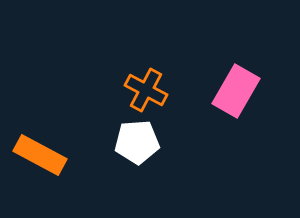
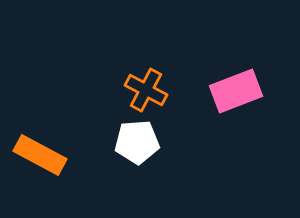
pink rectangle: rotated 39 degrees clockwise
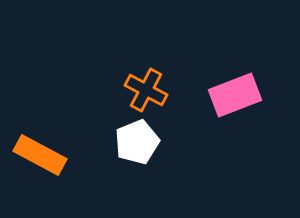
pink rectangle: moved 1 px left, 4 px down
white pentagon: rotated 18 degrees counterclockwise
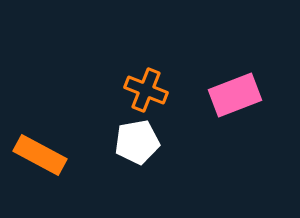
orange cross: rotated 6 degrees counterclockwise
white pentagon: rotated 12 degrees clockwise
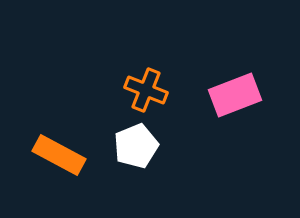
white pentagon: moved 1 px left, 4 px down; rotated 12 degrees counterclockwise
orange rectangle: moved 19 px right
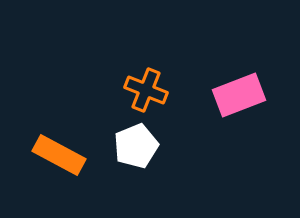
pink rectangle: moved 4 px right
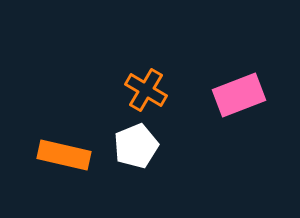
orange cross: rotated 9 degrees clockwise
orange rectangle: moved 5 px right; rotated 15 degrees counterclockwise
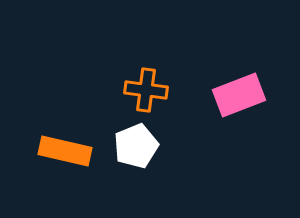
orange cross: rotated 24 degrees counterclockwise
orange rectangle: moved 1 px right, 4 px up
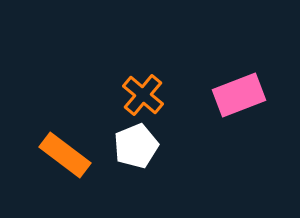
orange cross: moved 3 px left, 5 px down; rotated 33 degrees clockwise
orange rectangle: moved 4 px down; rotated 24 degrees clockwise
